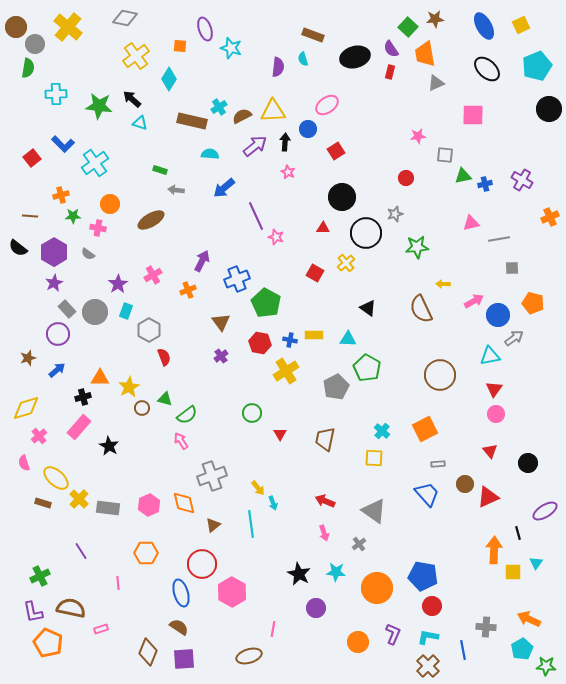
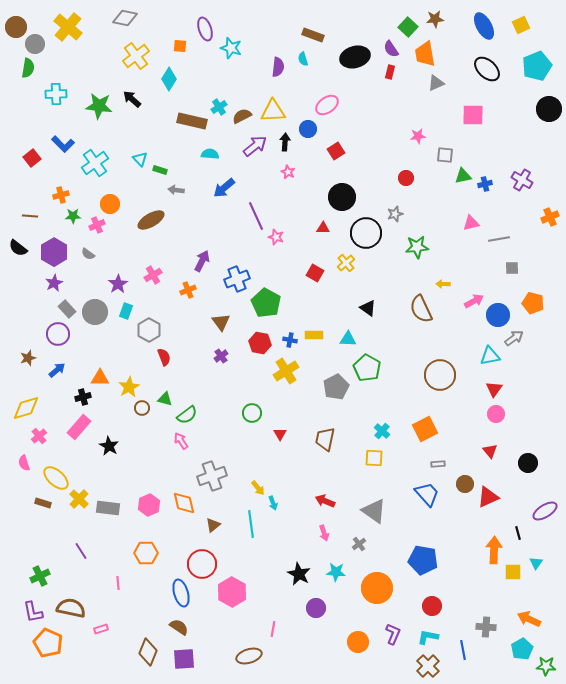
cyan triangle at (140, 123): moved 36 px down; rotated 28 degrees clockwise
pink cross at (98, 228): moved 1 px left, 3 px up; rotated 35 degrees counterclockwise
blue pentagon at (423, 576): moved 16 px up
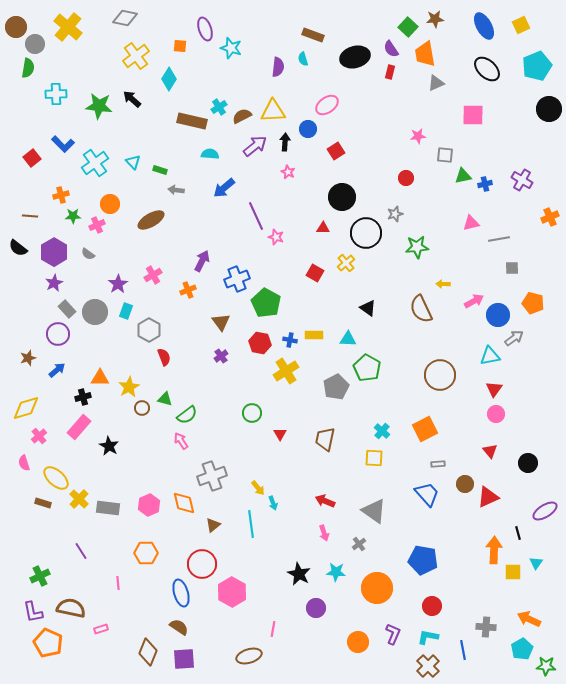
cyan triangle at (140, 159): moved 7 px left, 3 px down
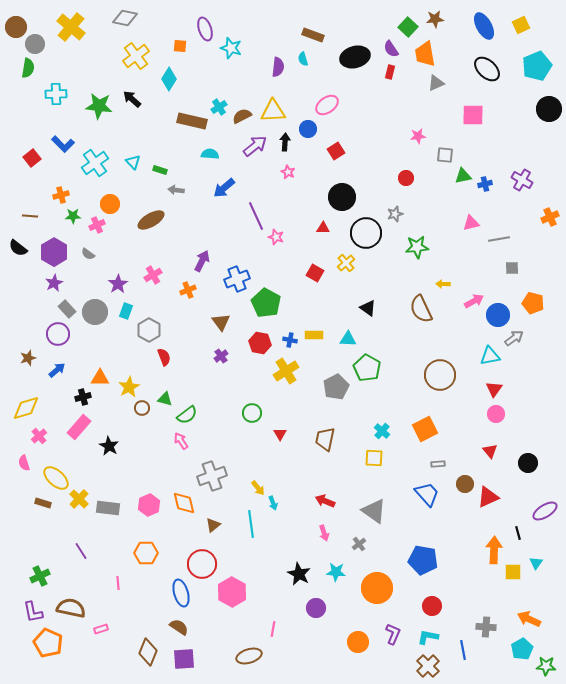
yellow cross at (68, 27): moved 3 px right
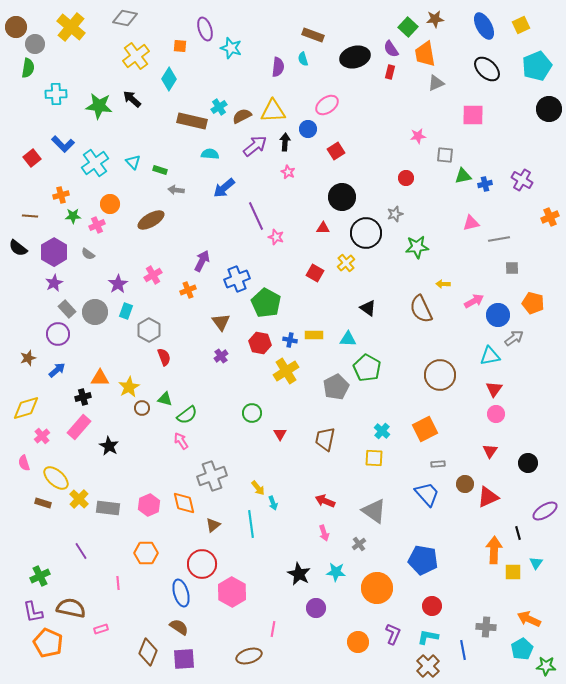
pink cross at (39, 436): moved 3 px right
red triangle at (490, 451): rotated 14 degrees clockwise
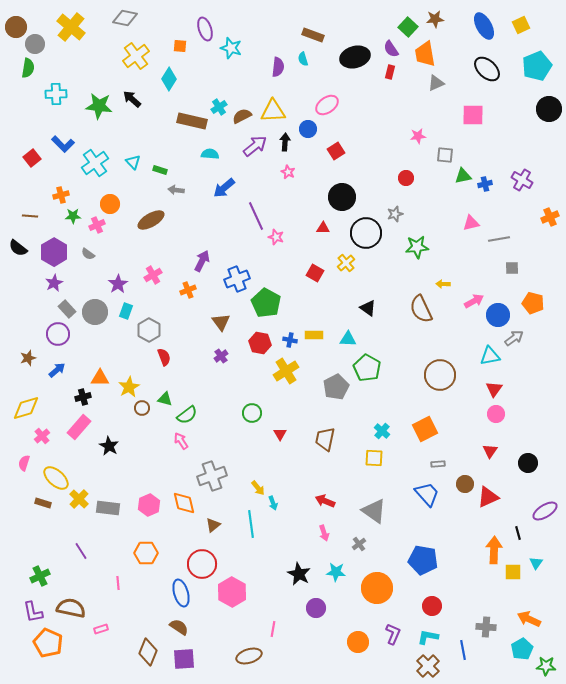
pink semicircle at (24, 463): rotated 35 degrees clockwise
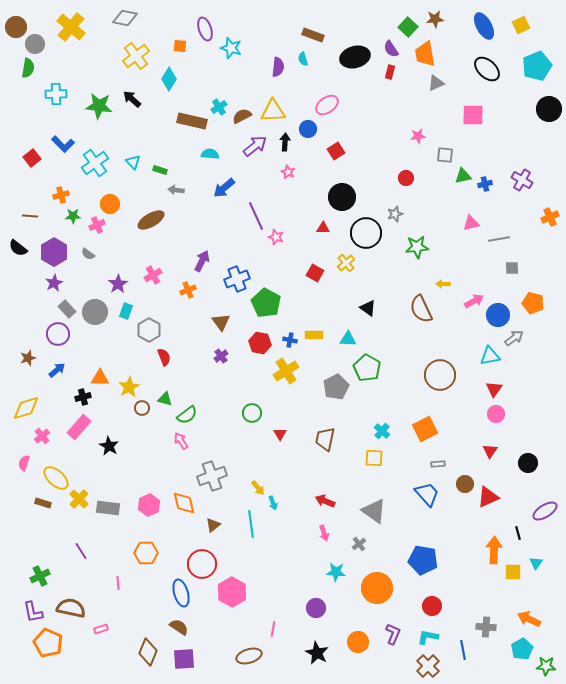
black star at (299, 574): moved 18 px right, 79 px down
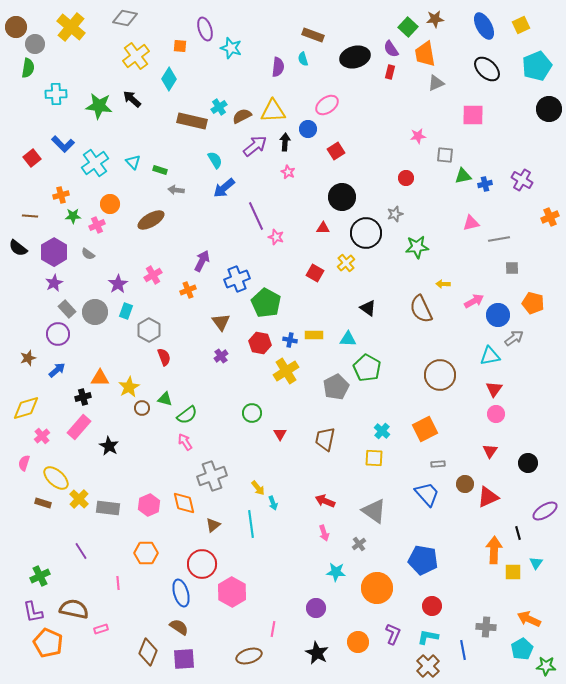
cyan semicircle at (210, 154): moved 5 px right, 6 px down; rotated 54 degrees clockwise
pink arrow at (181, 441): moved 4 px right, 1 px down
brown semicircle at (71, 608): moved 3 px right, 1 px down
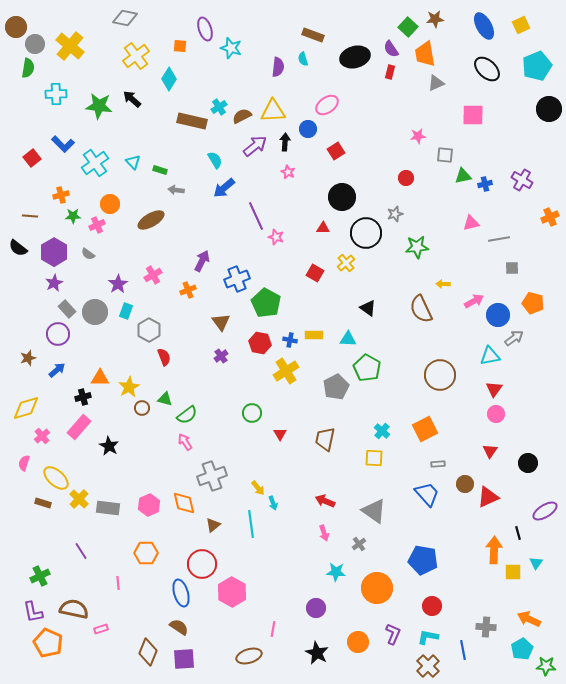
yellow cross at (71, 27): moved 1 px left, 19 px down
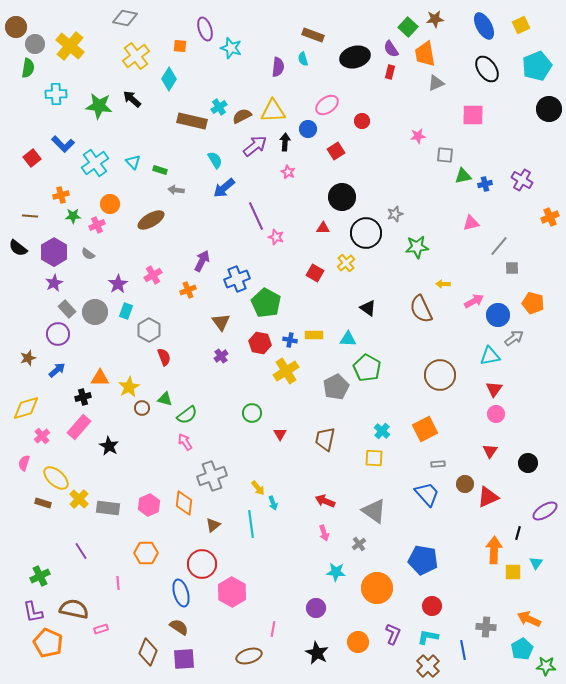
black ellipse at (487, 69): rotated 12 degrees clockwise
red circle at (406, 178): moved 44 px left, 57 px up
gray line at (499, 239): moved 7 px down; rotated 40 degrees counterclockwise
orange diamond at (184, 503): rotated 20 degrees clockwise
black line at (518, 533): rotated 32 degrees clockwise
